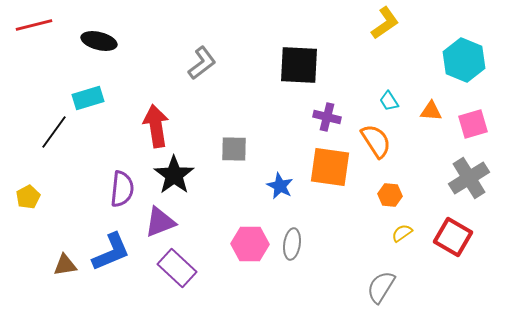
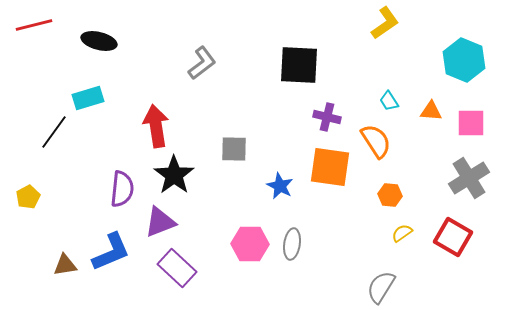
pink square: moved 2 px left, 1 px up; rotated 16 degrees clockwise
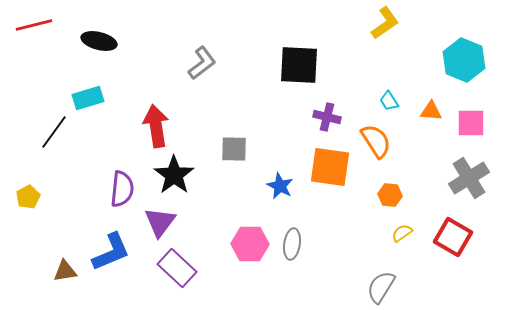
purple triangle: rotated 32 degrees counterclockwise
brown triangle: moved 6 px down
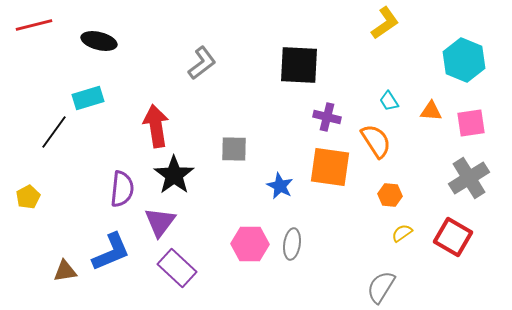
pink square: rotated 8 degrees counterclockwise
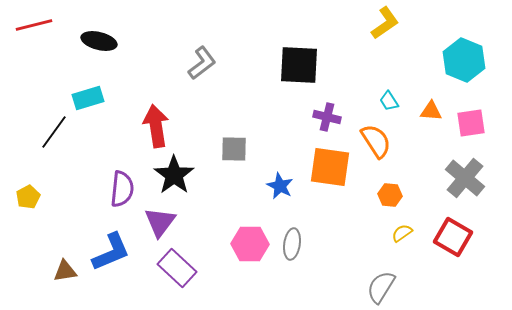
gray cross: moved 4 px left; rotated 18 degrees counterclockwise
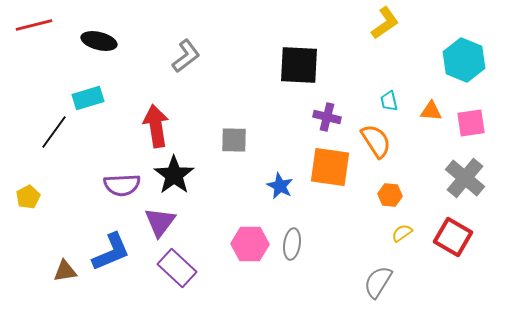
gray L-shape: moved 16 px left, 7 px up
cyan trapezoid: rotated 20 degrees clockwise
gray square: moved 9 px up
purple semicircle: moved 4 px up; rotated 81 degrees clockwise
gray semicircle: moved 3 px left, 5 px up
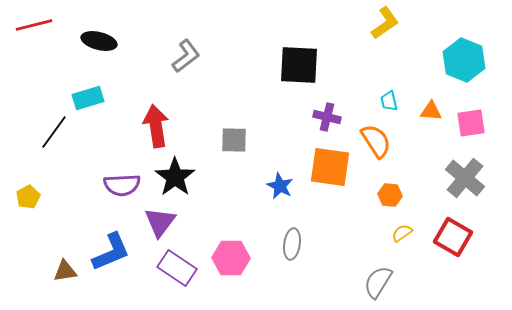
black star: moved 1 px right, 2 px down
pink hexagon: moved 19 px left, 14 px down
purple rectangle: rotated 9 degrees counterclockwise
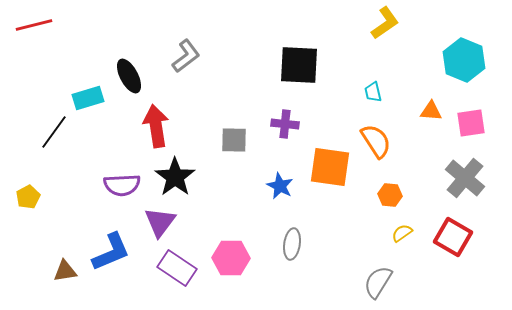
black ellipse: moved 30 px right, 35 px down; rotated 48 degrees clockwise
cyan trapezoid: moved 16 px left, 9 px up
purple cross: moved 42 px left, 7 px down; rotated 8 degrees counterclockwise
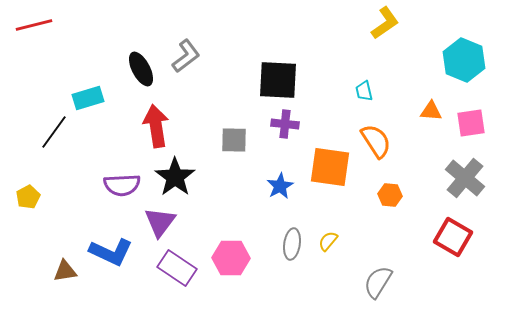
black square: moved 21 px left, 15 px down
black ellipse: moved 12 px right, 7 px up
cyan trapezoid: moved 9 px left, 1 px up
blue star: rotated 16 degrees clockwise
yellow semicircle: moved 74 px left, 8 px down; rotated 15 degrees counterclockwise
blue L-shape: rotated 48 degrees clockwise
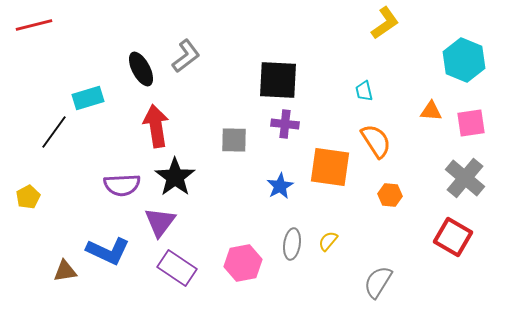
blue L-shape: moved 3 px left, 1 px up
pink hexagon: moved 12 px right, 5 px down; rotated 12 degrees counterclockwise
